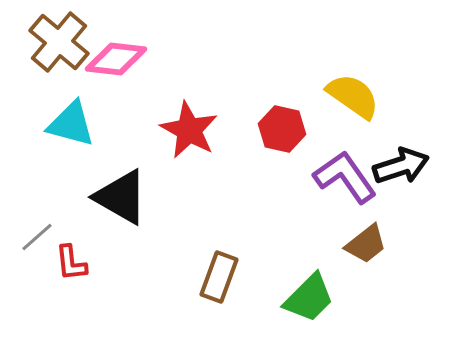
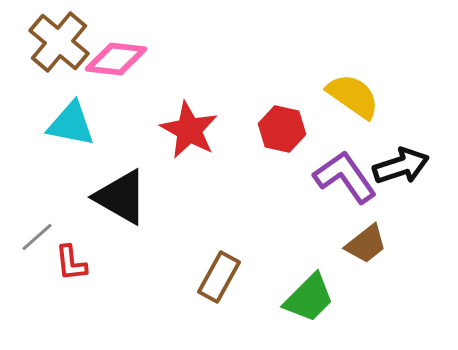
cyan triangle: rotated 4 degrees counterclockwise
brown rectangle: rotated 9 degrees clockwise
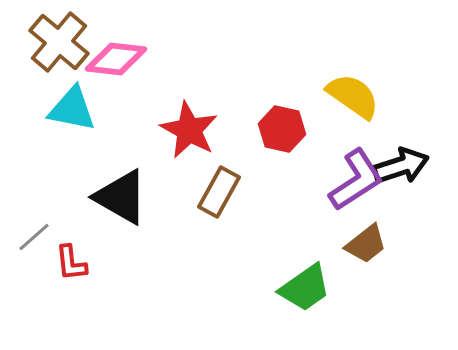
cyan triangle: moved 1 px right, 15 px up
purple L-shape: moved 11 px right, 3 px down; rotated 92 degrees clockwise
gray line: moved 3 px left
brown rectangle: moved 85 px up
green trapezoid: moved 4 px left, 10 px up; rotated 10 degrees clockwise
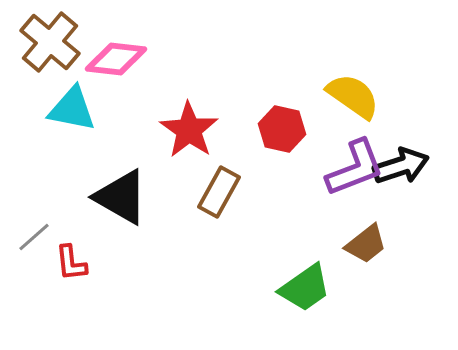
brown cross: moved 9 px left
red star: rotated 6 degrees clockwise
purple L-shape: moved 1 px left, 12 px up; rotated 12 degrees clockwise
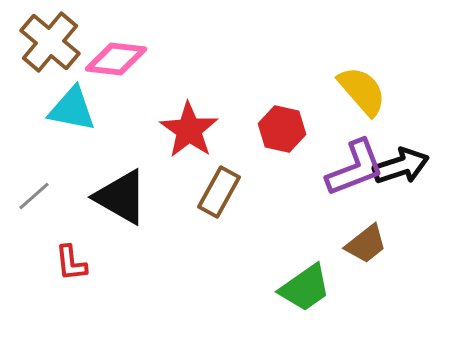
yellow semicircle: moved 9 px right, 5 px up; rotated 14 degrees clockwise
gray line: moved 41 px up
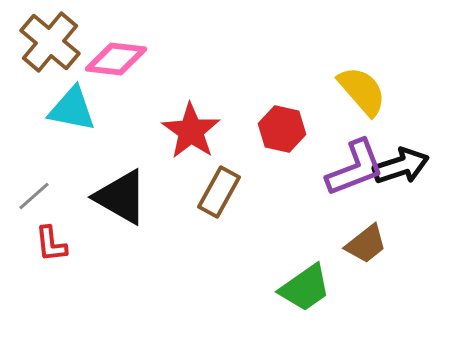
red star: moved 2 px right, 1 px down
red L-shape: moved 20 px left, 19 px up
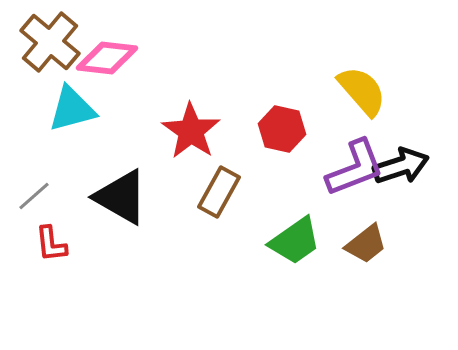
pink diamond: moved 9 px left, 1 px up
cyan triangle: rotated 26 degrees counterclockwise
green trapezoid: moved 10 px left, 47 px up
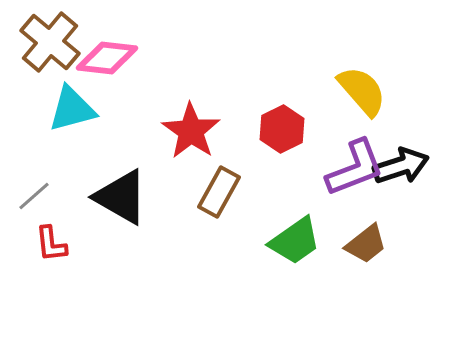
red hexagon: rotated 21 degrees clockwise
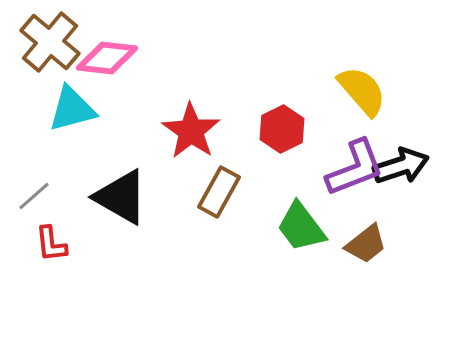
green trapezoid: moved 6 px right, 14 px up; rotated 88 degrees clockwise
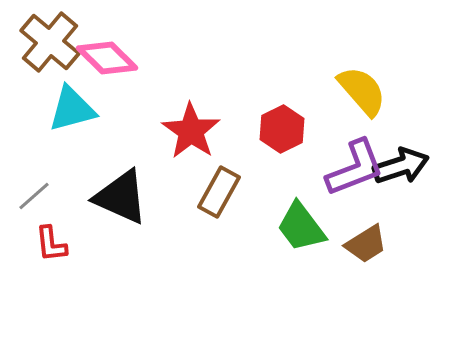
pink diamond: rotated 38 degrees clockwise
black triangle: rotated 6 degrees counterclockwise
brown trapezoid: rotated 6 degrees clockwise
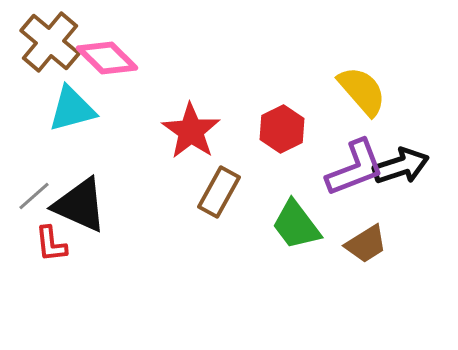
black triangle: moved 41 px left, 8 px down
green trapezoid: moved 5 px left, 2 px up
